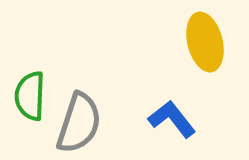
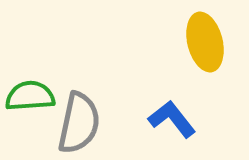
green semicircle: rotated 84 degrees clockwise
gray semicircle: rotated 6 degrees counterclockwise
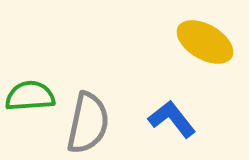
yellow ellipse: rotated 46 degrees counterclockwise
gray semicircle: moved 9 px right
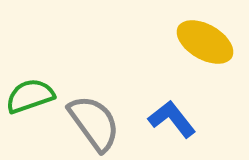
green semicircle: rotated 15 degrees counterclockwise
gray semicircle: moved 6 px right; rotated 48 degrees counterclockwise
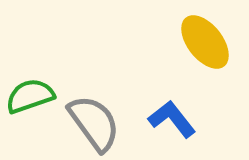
yellow ellipse: rotated 22 degrees clockwise
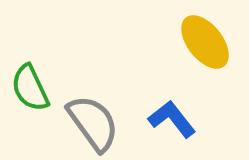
green semicircle: moved 8 px up; rotated 96 degrees counterclockwise
gray semicircle: moved 1 px left
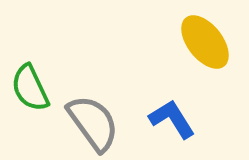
blue L-shape: rotated 6 degrees clockwise
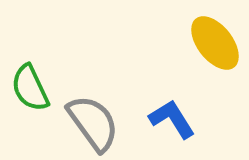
yellow ellipse: moved 10 px right, 1 px down
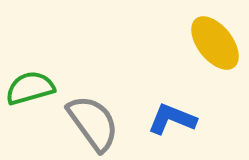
green semicircle: rotated 99 degrees clockwise
blue L-shape: rotated 36 degrees counterclockwise
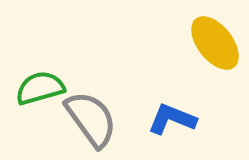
green semicircle: moved 10 px right
gray semicircle: moved 2 px left, 4 px up
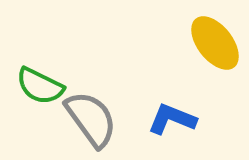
green semicircle: moved 2 px up; rotated 138 degrees counterclockwise
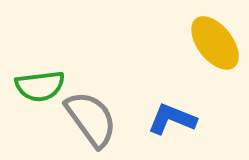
green semicircle: rotated 33 degrees counterclockwise
